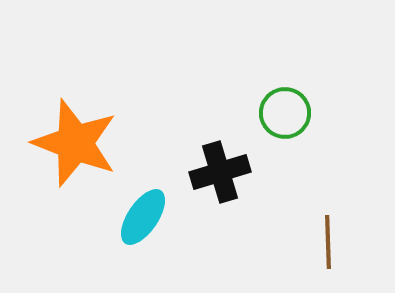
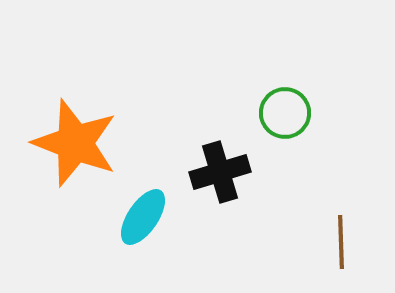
brown line: moved 13 px right
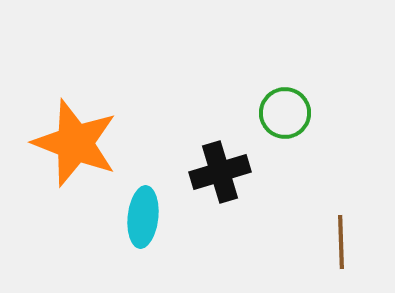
cyan ellipse: rotated 28 degrees counterclockwise
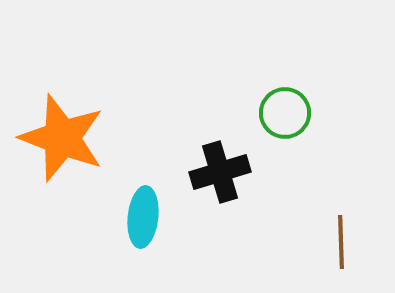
orange star: moved 13 px left, 5 px up
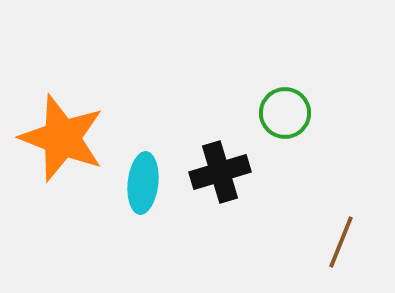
cyan ellipse: moved 34 px up
brown line: rotated 24 degrees clockwise
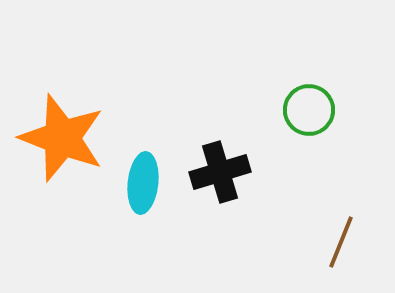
green circle: moved 24 px right, 3 px up
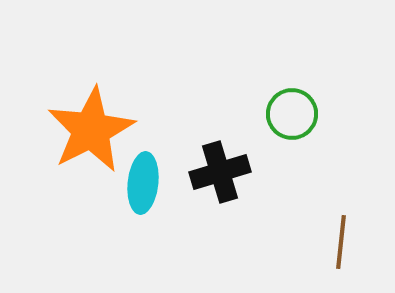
green circle: moved 17 px left, 4 px down
orange star: moved 29 px right, 8 px up; rotated 24 degrees clockwise
brown line: rotated 16 degrees counterclockwise
